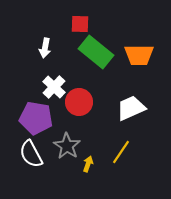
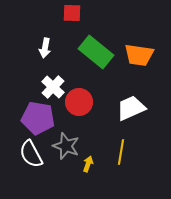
red square: moved 8 px left, 11 px up
orange trapezoid: rotated 8 degrees clockwise
white cross: moved 1 px left
purple pentagon: moved 2 px right
gray star: moved 1 px left; rotated 12 degrees counterclockwise
yellow line: rotated 25 degrees counterclockwise
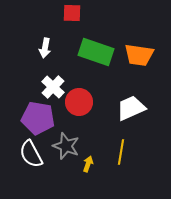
green rectangle: rotated 20 degrees counterclockwise
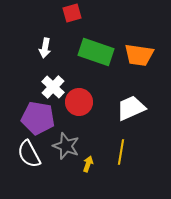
red square: rotated 18 degrees counterclockwise
white semicircle: moved 2 px left
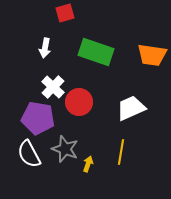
red square: moved 7 px left
orange trapezoid: moved 13 px right
gray star: moved 1 px left, 3 px down
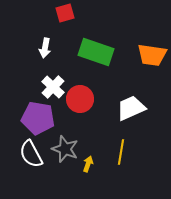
red circle: moved 1 px right, 3 px up
white semicircle: moved 2 px right
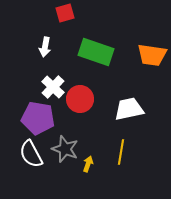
white arrow: moved 1 px up
white trapezoid: moved 2 px left, 1 px down; rotated 12 degrees clockwise
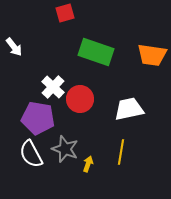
white arrow: moved 31 px left; rotated 48 degrees counterclockwise
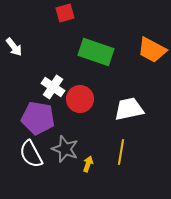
orange trapezoid: moved 5 px up; rotated 20 degrees clockwise
white cross: rotated 10 degrees counterclockwise
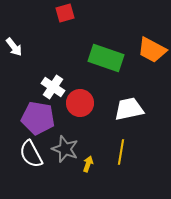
green rectangle: moved 10 px right, 6 px down
red circle: moved 4 px down
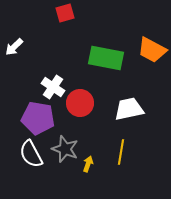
white arrow: rotated 84 degrees clockwise
green rectangle: rotated 8 degrees counterclockwise
